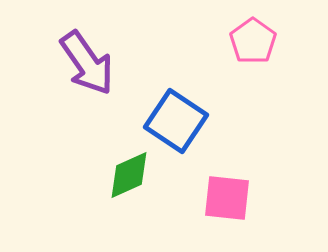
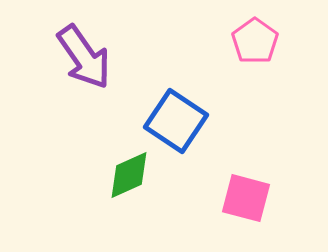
pink pentagon: moved 2 px right
purple arrow: moved 3 px left, 6 px up
pink square: moved 19 px right; rotated 9 degrees clockwise
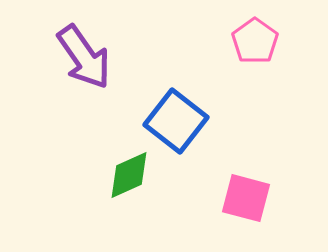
blue square: rotated 4 degrees clockwise
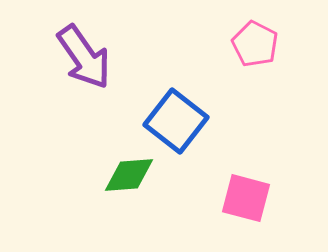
pink pentagon: moved 3 px down; rotated 9 degrees counterclockwise
green diamond: rotated 20 degrees clockwise
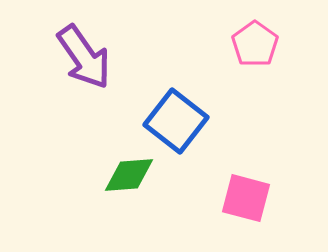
pink pentagon: rotated 9 degrees clockwise
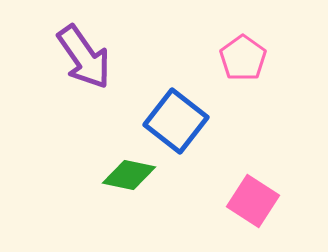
pink pentagon: moved 12 px left, 14 px down
green diamond: rotated 16 degrees clockwise
pink square: moved 7 px right, 3 px down; rotated 18 degrees clockwise
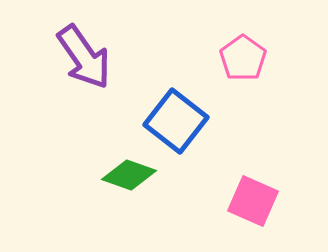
green diamond: rotated 8 degrees clockwise
pink square: rotated 9 degrees counterclockwise
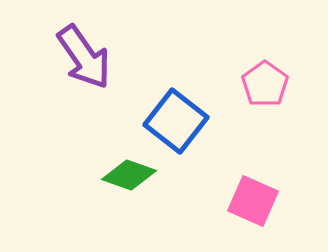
pink pentagon: moved 22 px right, 26 px down
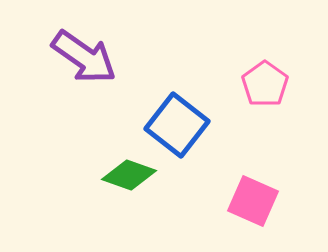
purple arrow: rotated 20 degrees counterclockwise
blue square: moved 1 px right, 4 px down
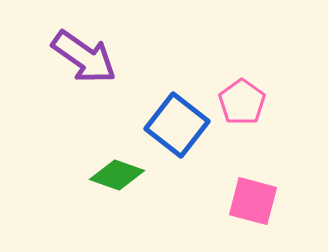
pink pentagon: moved 23 px left, 18 px down
green diamond: moved 12 px left
pink square: rotated 9 degrees counterclockwise
